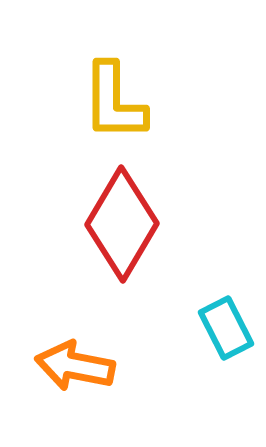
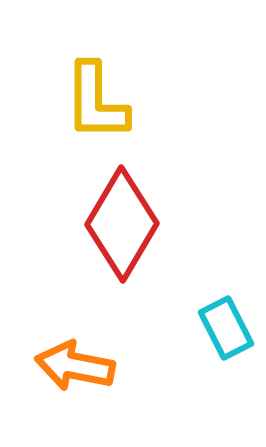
yellow L-shape: moved 18 px left
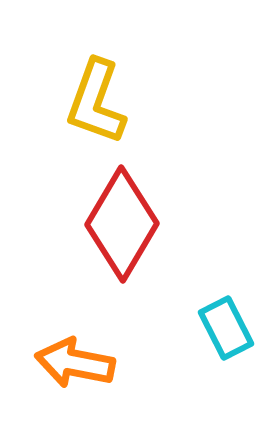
yellow L-shape: rotated 20 degrees clockwise
orange arrow: moved 3 px up
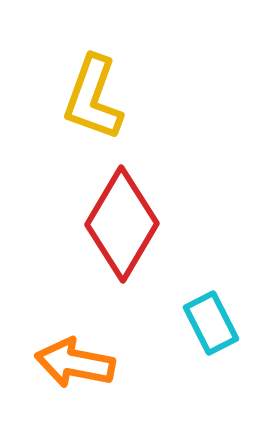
yellow L-shape: moved 3 px left, 4 px up
cyan rectangle: moved 15 px left, 5 px up
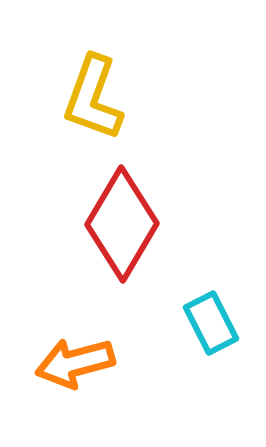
orange arrow: rotated 26 degrees counterclockwise
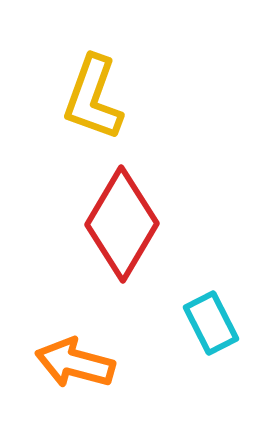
orange arrow: rotated 30 degrees clockwise
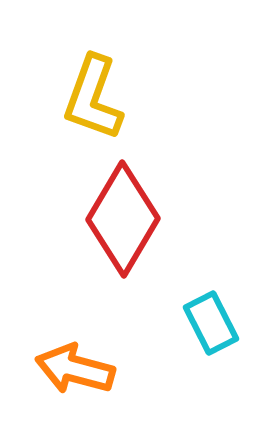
red diamond: moved 1 px right, 5 px up
orange arrow: moved 6 px down
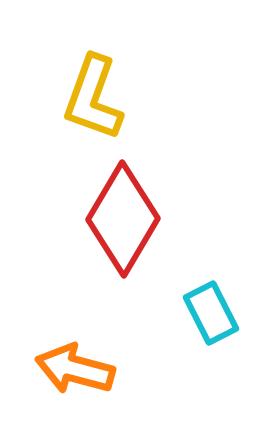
cyan rectangle: moved 10 px up
